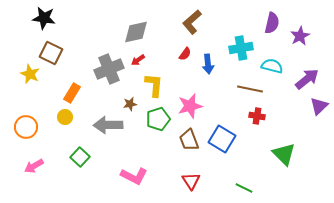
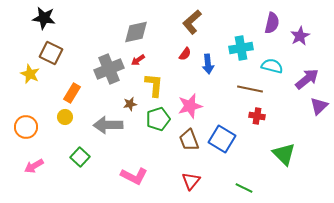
red triangle: rotated 12 degrees clockwise
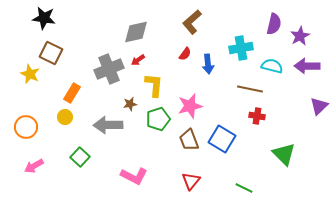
purple semicircle: moved 2 px right, 1 px down
purple arrow: moved 13 px up; rotated 140 degrees counterclockwise
